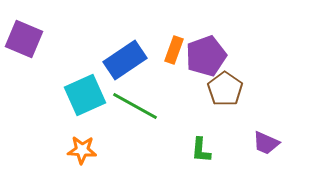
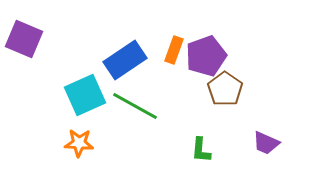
orange star: moved 3 px left, 7 px up
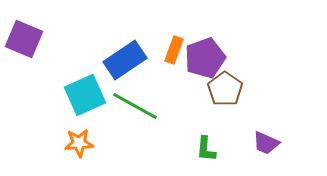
purple pentagon: moved 1 px left, 2 px down
orange star: rotated 8 degrees counterclockwise
green L-shape: moved 5 px right, 1 px up
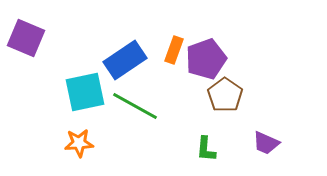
purple square: moved 2 px right, 1 px up
purple pentagon: moved 1 px right, 1 px down
brown pentagon: moved 6 px down
cyan square: moved 3 px up; rotated 12 degrees clockwise
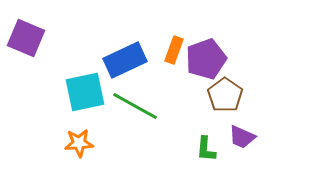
blue rectangle: rotated 9 degrees clockwise
purple trapezoid: moved 24 px left, 6 px up
